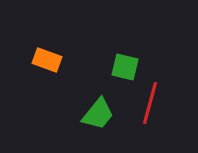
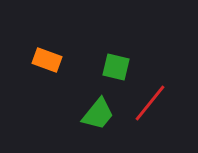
green square: moved 9 px left
red line: rotated 24 degrees clockwise
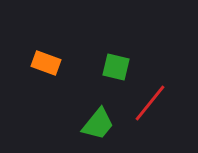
orange rectangle: moved 1 px left, 3 px down
green trapezoid: moved 10 px down
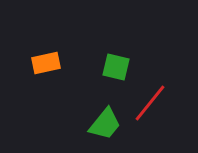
orange rectangle: rotated 32 degrees counterclockwise
green trapezoid: moved 7 px right
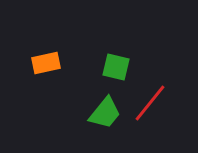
green trapezoid: moved 11 px up
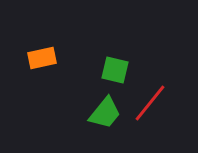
orange rectangle: moved 4 px left, 5 px up
green square: moved 1 px left, 3 px down
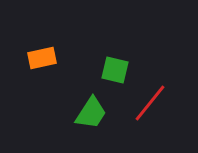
green trapezoid: moved 14 px left; rotated 6 degrees counterclockwise
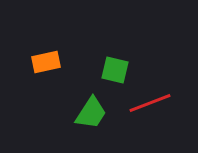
orange rectangle: moved 4 px right, 4 px down
red line: rotated 30 degrees clockwise
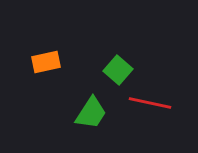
green square: moved 3 px right; rotated 28 degrees clockwise
red line: rotated 33 degrees clockwise
